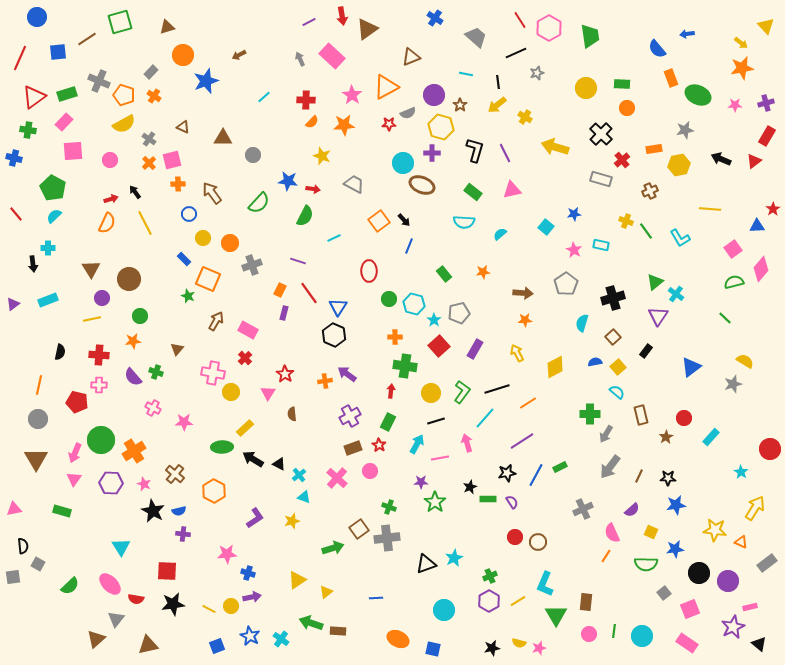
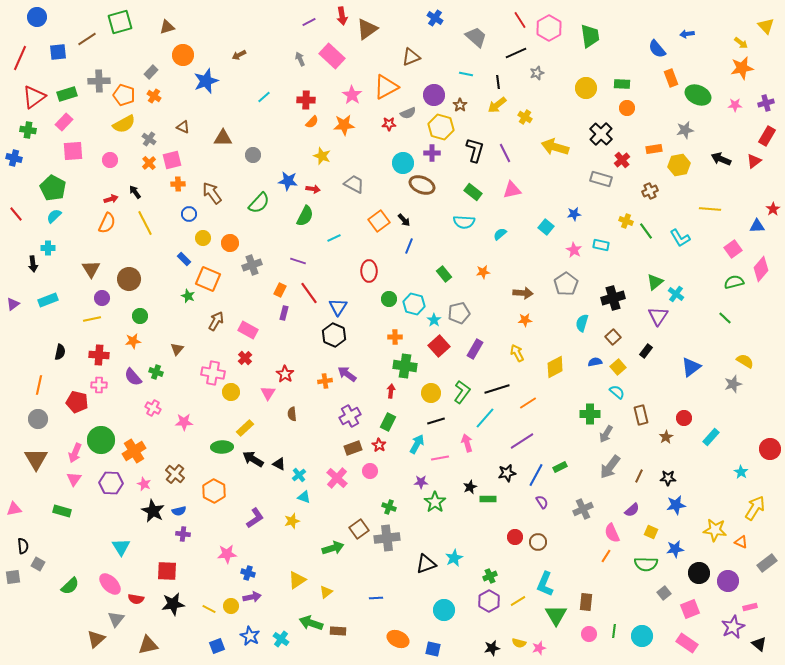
gray cross at (99, 81): rotated 25 degrees counterclockwise
purple semicircle at (512, 502): moved 30 px right
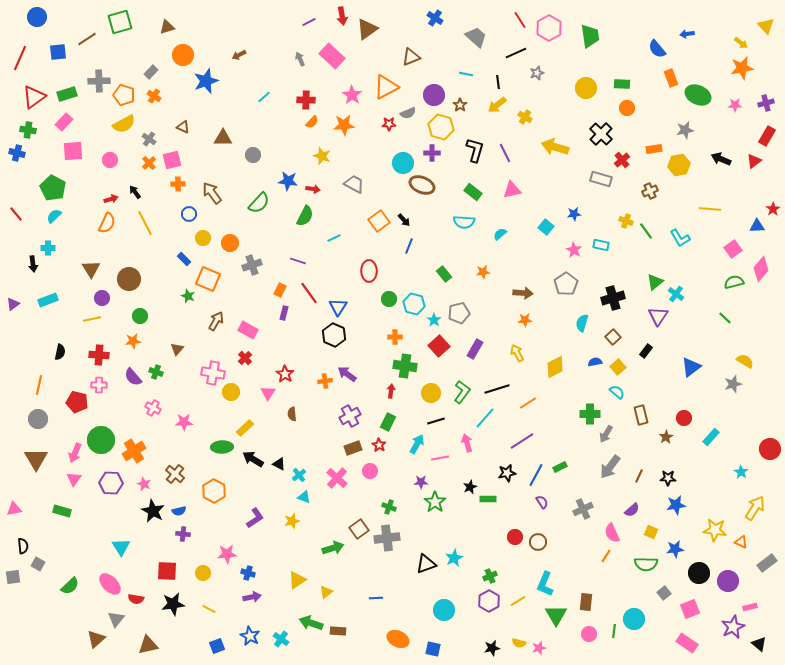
blue cross at (14, 158): moved 3 px right, 5 px up
yellow circle at (231, 606): moved 28 px left, 33 px up
cyan circle at (642, 636): moved 8 px left, 17 px up
